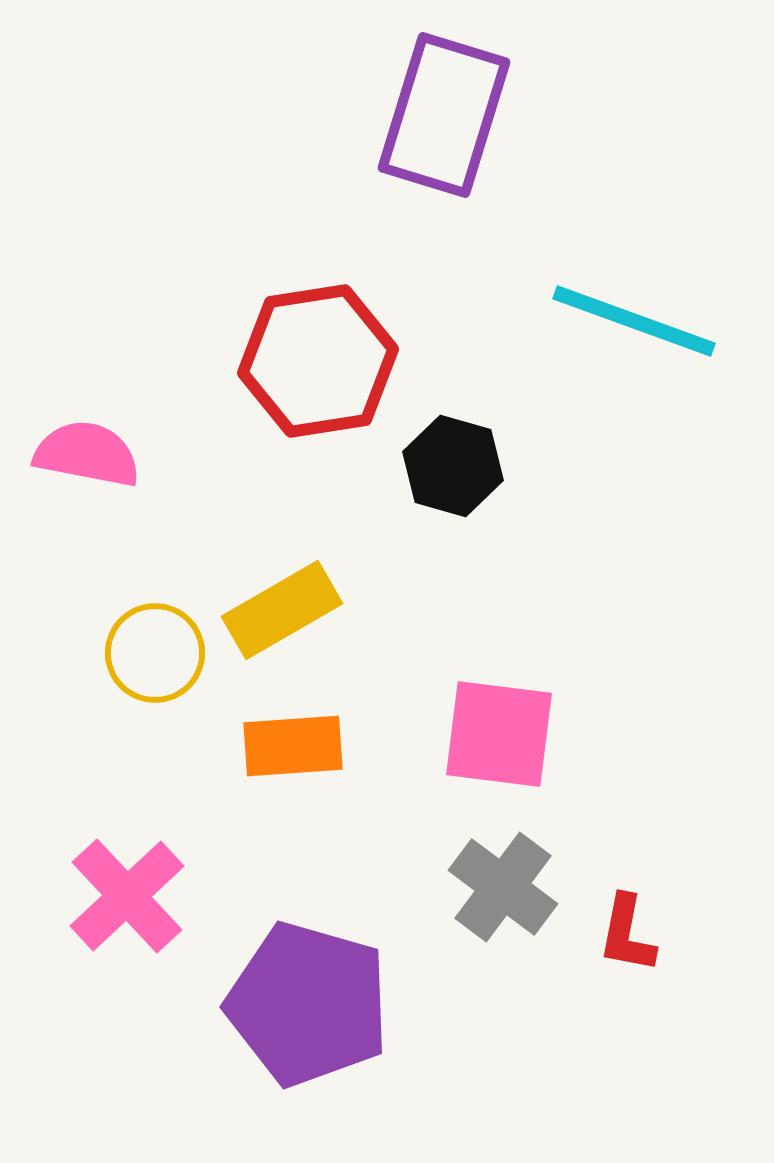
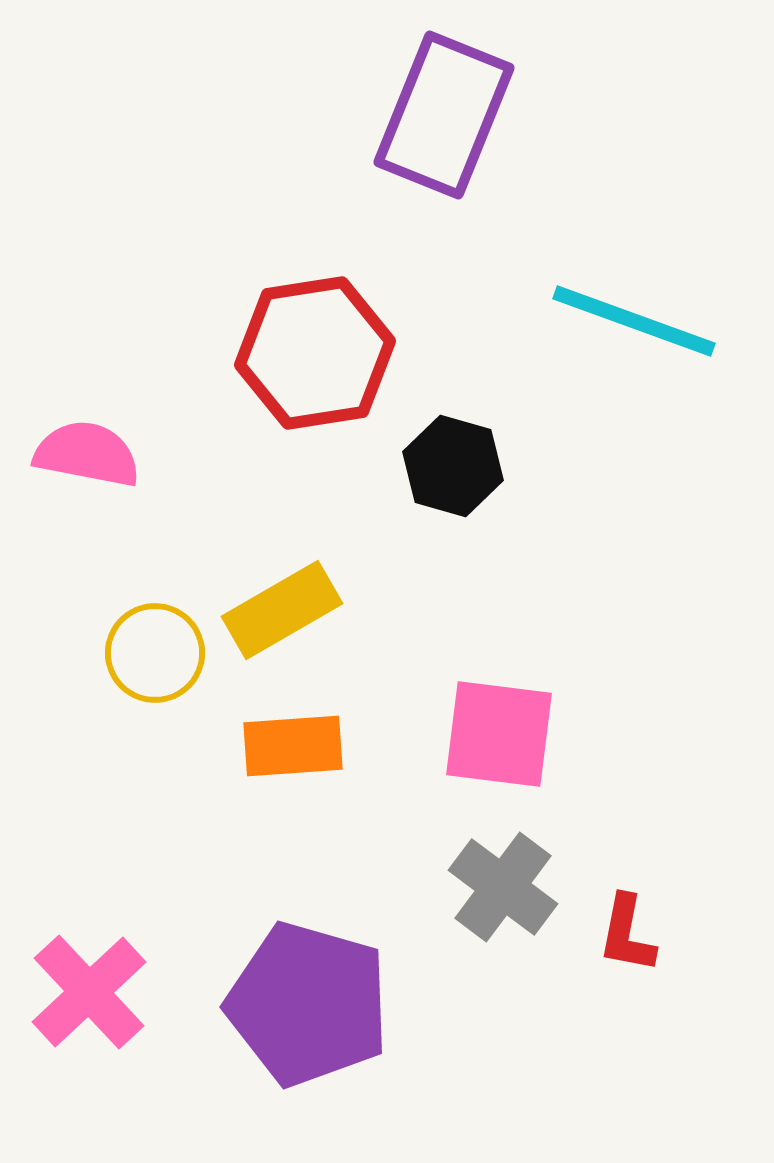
purple rectangle: rotated 5 degrees clockwise
red hexagon: moved 3 px left, 8 px up
pink cross: moved 38 px left, 96 px down
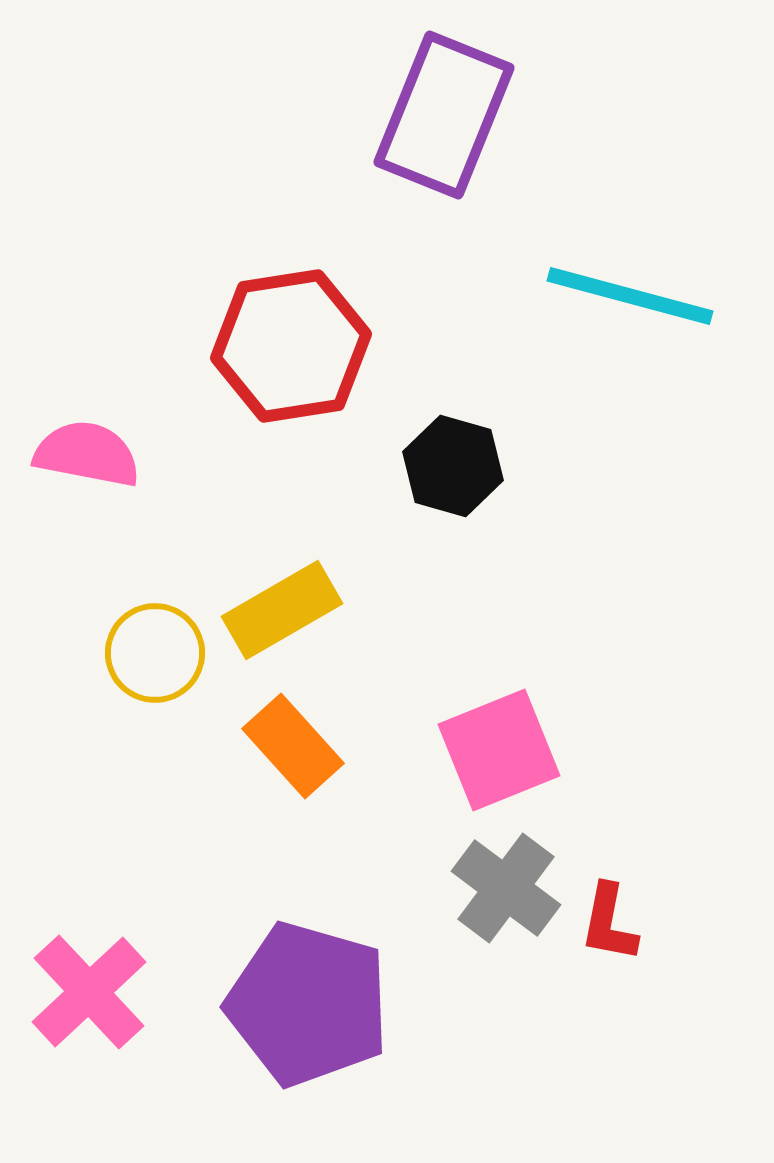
cyan line: moved 4 px left, 25 px up; rotated 5 degrees counterclockwise
red hexagon: moved 24 px left, 7 px up
pink square: moved 16 px down; rotated 29 degrees counterclockwise
orange rectangle: rotated 52 degrees clockwise
gray cross: moved 3 px right, 1 px down
red L-shape: moved 18 px left, 11 px up
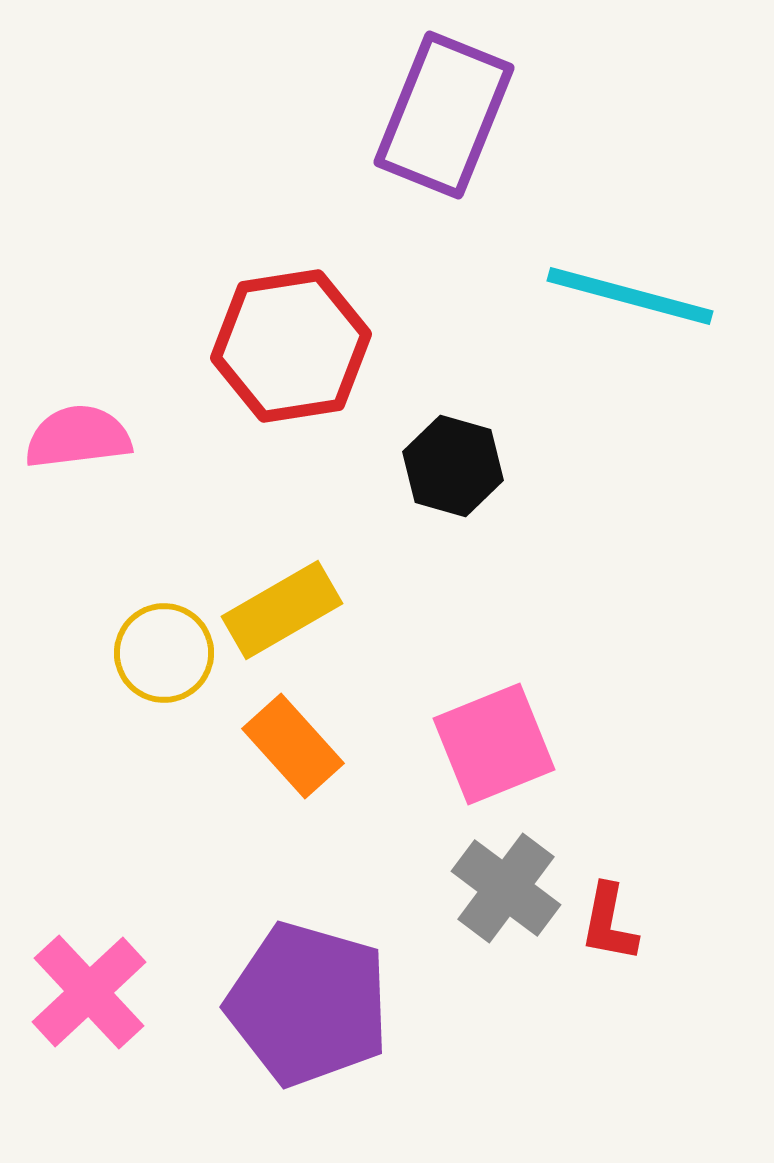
pink semicircle: moved 9 px left, 17 px up; rotated 18 degrees counterclockwise
yellow circle: moved 9 px right
pink square: moved 5 px left, 6 px up
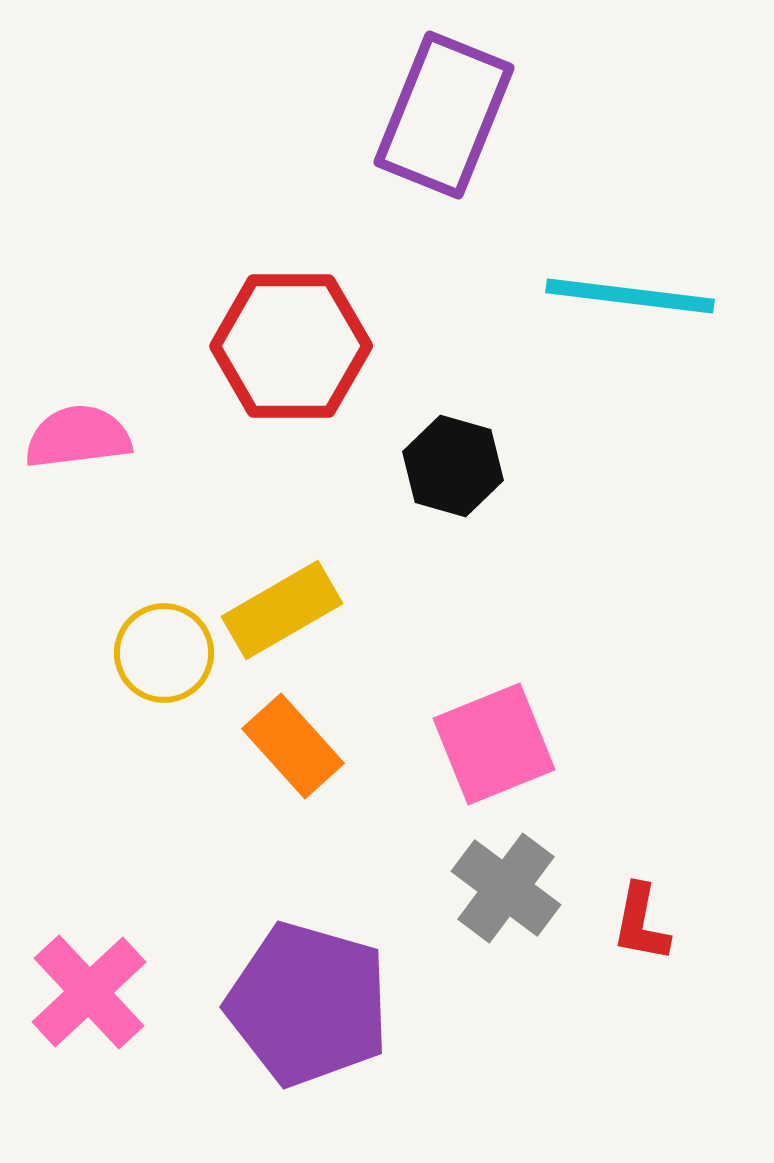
cyan line: rotated 8 degrees counterclockwise
red hexagon: rotated 9 degrees clockwise
red L-shape: moved 32 px right
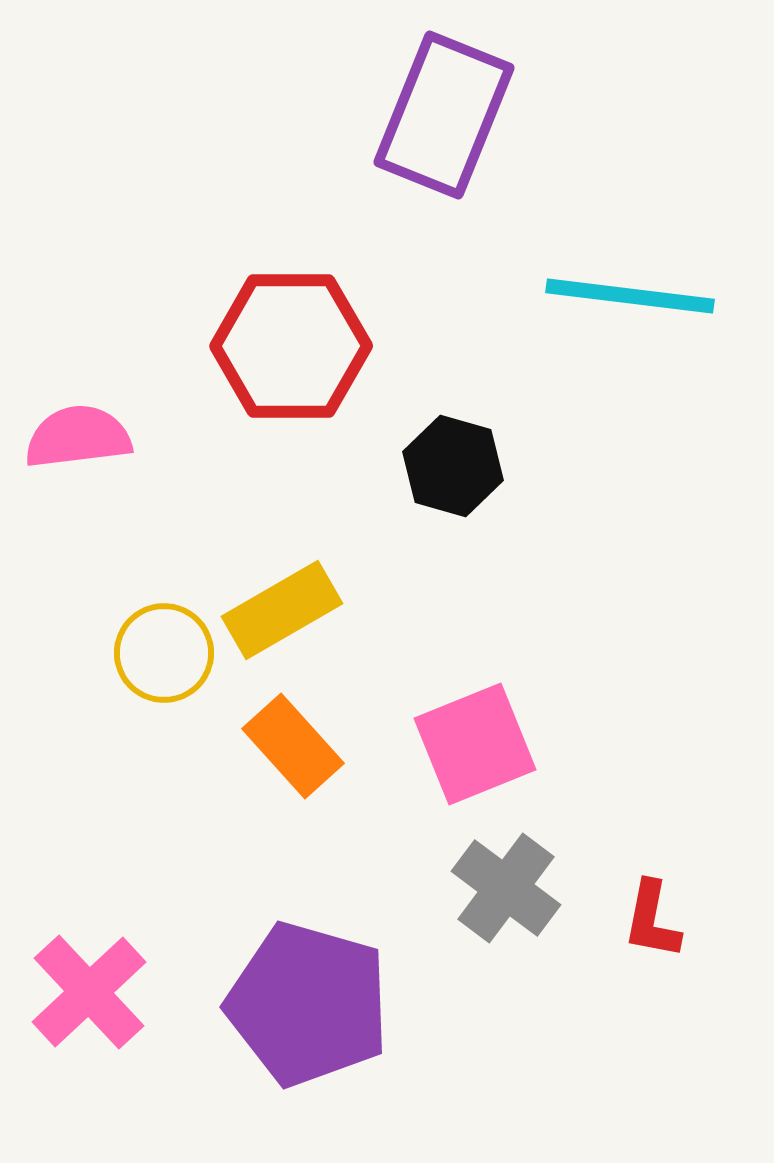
pink square: moved 19 px left
red L-shape: moved 11 px right, 3 px up
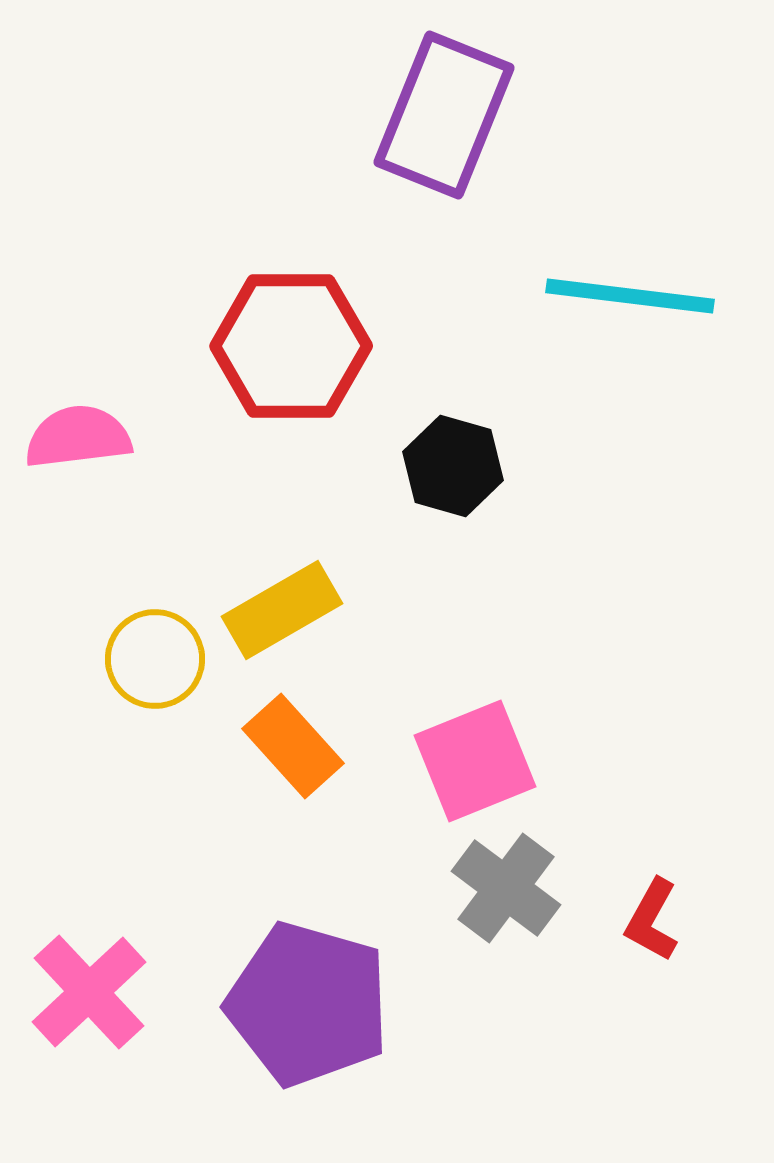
yellow circle: moved 9 px left, 6 px down
pink square: moved 17 px down
red L-shape: rotated 18 degrees clockwise
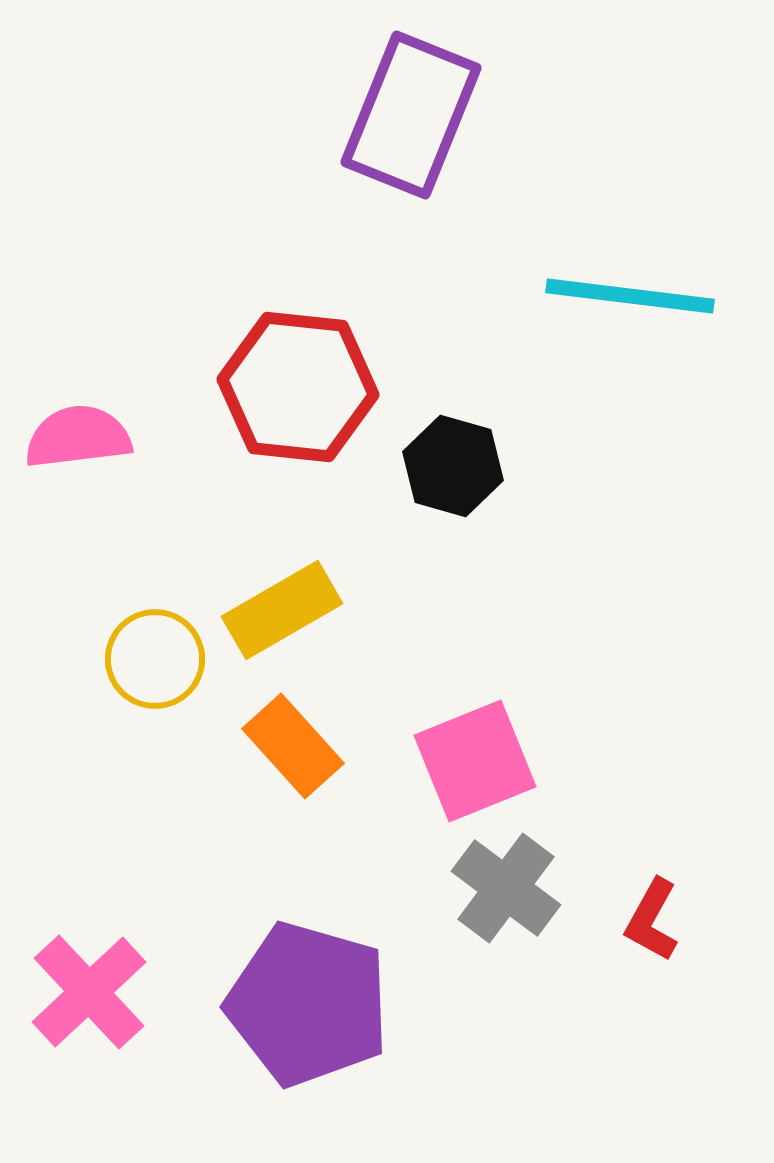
purple rectangle: moved 33 px left
red hexagon: moved 7 px right, 41 px down; rotated 6 degrees clockwise
